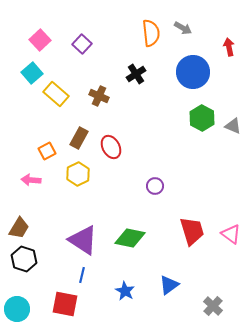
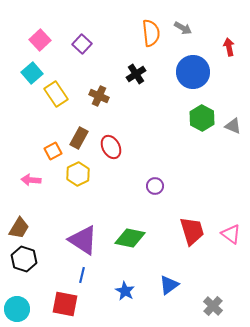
yellow rectangle: rotated 15 degrees clockwise
orange square: moved 6 px right
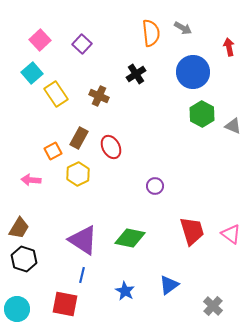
green hexagon: moved 4 px up
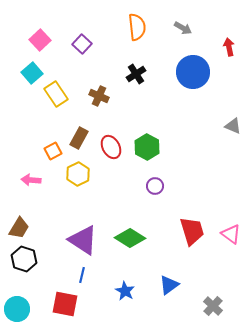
orange semicircle: moved 14 px left, 6 px up
green hexagon: moved 55 px left, 33 px down
green diamond: rotated 20 degrees clockwise
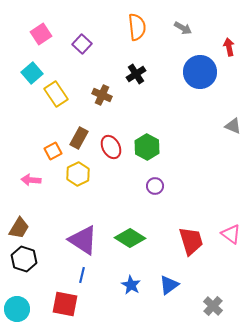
pink square: moved 1 px right, 6 px up; rotated 10 degrees clockwise
blue circle: moved 7 px right
brown cross: moved 3 px right, 1 px up
red trapezoid: moved 1 px left, 10 px down
blue star: moved 6 px right, 6 px up
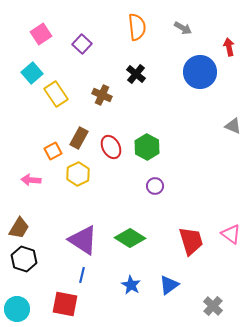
black cross: rotated 18 degrees counterclockwise
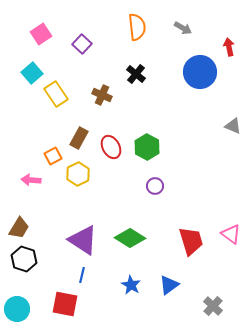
orange square: moved 5 px down
